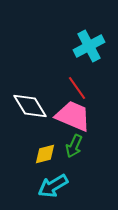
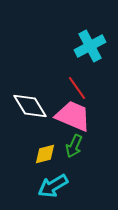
cyan cross: moved 1 px right
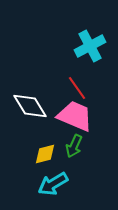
pink trapezoid: moved 2 px right
cyan arrow: moved 2 px up
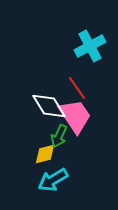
white diamond: moved 19 px right
pink trapezoid: rotated 33 degrees clockwise
green arrow: moved 15 px left, 10 px up
cyan arrow: moved 4 px up
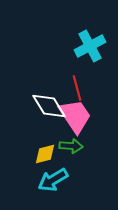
red line: rotated 20 degrees clockwise
green arrow: moved 12 px right, 10 px down; rotated 110 degrees counterclockwise
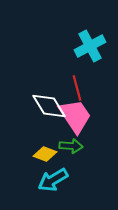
yellow diamond: rotated 35 degrees clockwise
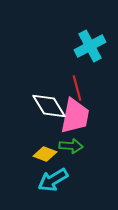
pink trapezoid: rotated 45 degrees clockwise
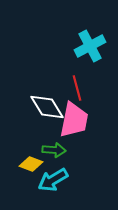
white diamond: moved 2 px left, 1 px down
pink trapezoid: moved 1 px left, 4 px down
green arrow: moved 17 px left, 4 px down
yellow diamond: moved 14 px left, 10 px down
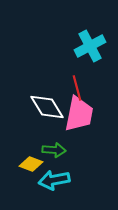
pink trapezoid: moved 5 px right, 6 px up
cyan arrow: moved 1 px right; rotated 20 degrees clockwise
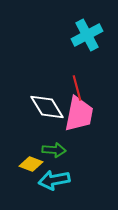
cyan cross: moved 3 px left, 11 px up
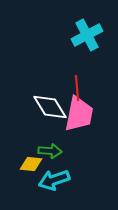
red line: rotated 10 degrees clockwise
white diamond: moved 3 px right
green arrow: moved 4 px left, 1 px down
yellow diamond: rotated 15 degrees counterclockwise
cyan arrow: rotated 8 degrees counterclockwise
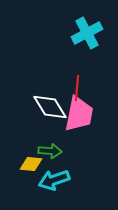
cyan cross: moved 2 px up
red line: rotated 10 degrees clockwise
